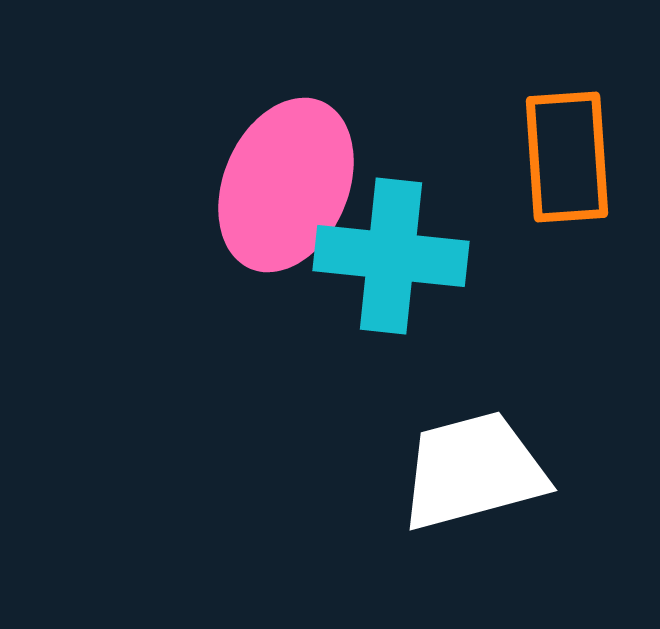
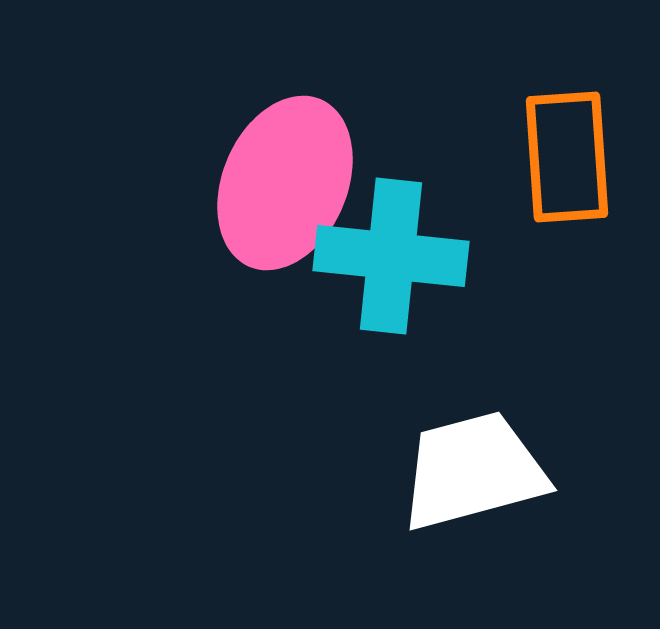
pink ellipse: moved 1 px left, 2 px up
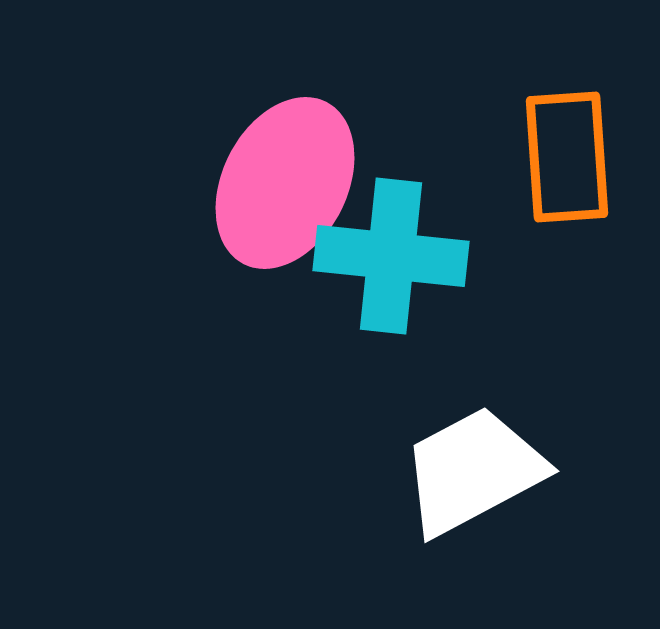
pink ellipse: rotated 4 degrees clockwise
white trapezoid: rotated 13 degrees counterclockwise
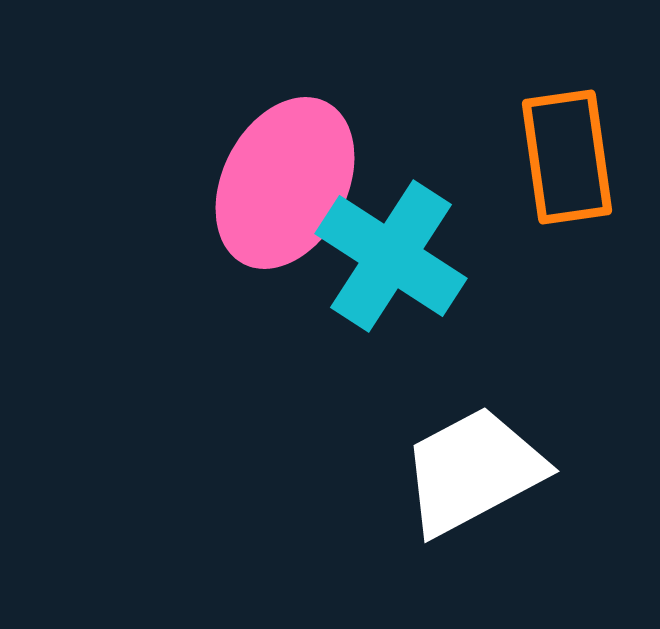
orange rectangle: rotated 4 degrees counterclockwise
cyan cross: rotated 27 degrees clockwise
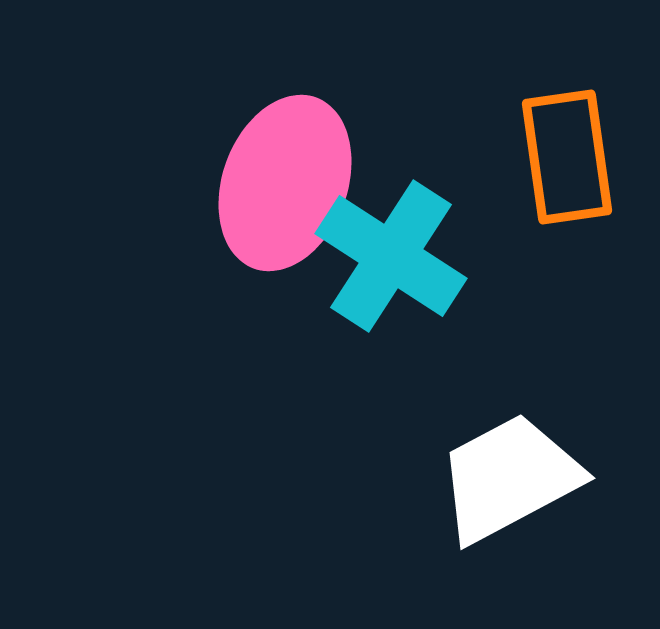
pink ellipse: rotated 7 degrees counterclockwise
white trapezoid: moved 36 px right, 7 px down
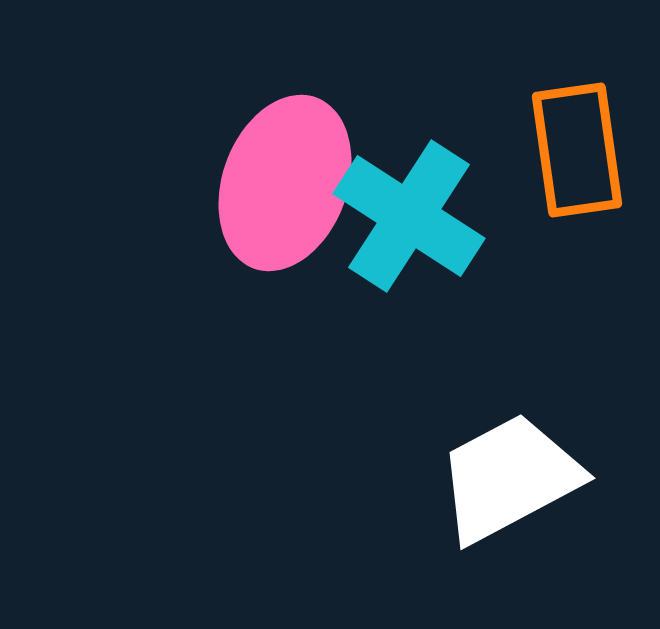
orange rectangle: moved 10 px right, 7 px up
cyan cross: moved 18 px right, 40 px up
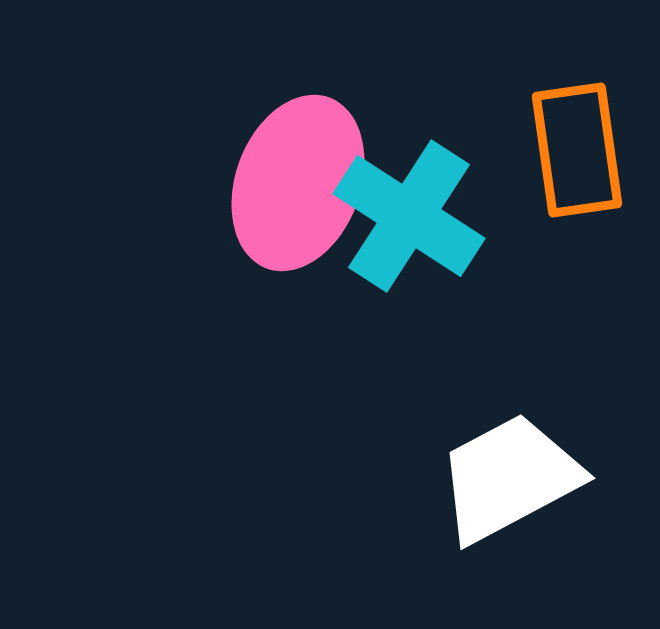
pink ellipse: moved 13 px right
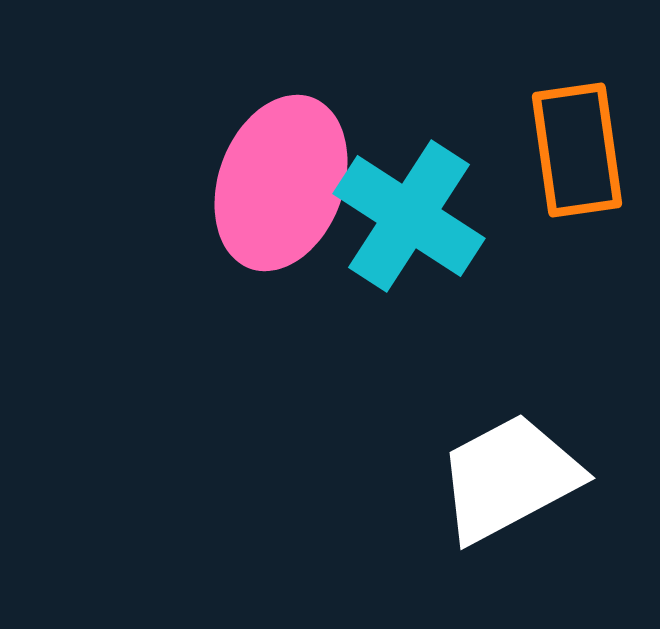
pink ellipse: moved 17 px left
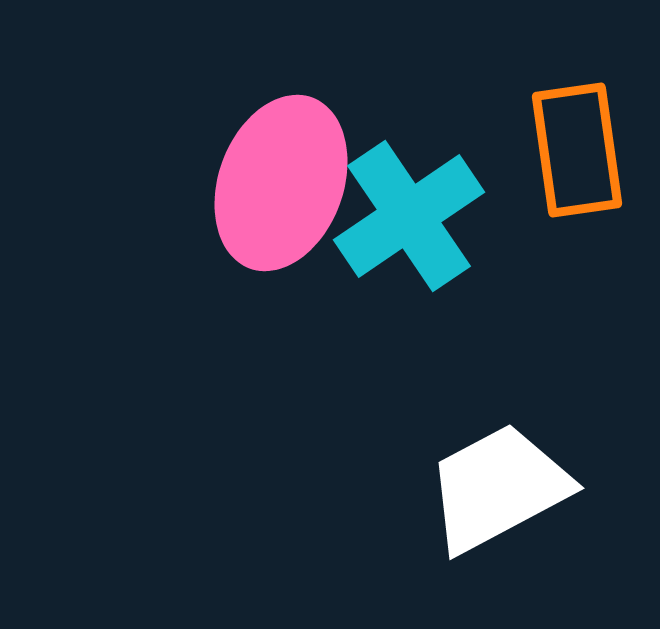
cyan cross: rotated 23 degrees clockwise
white trapezoid: moved 11 px left, 10 px down
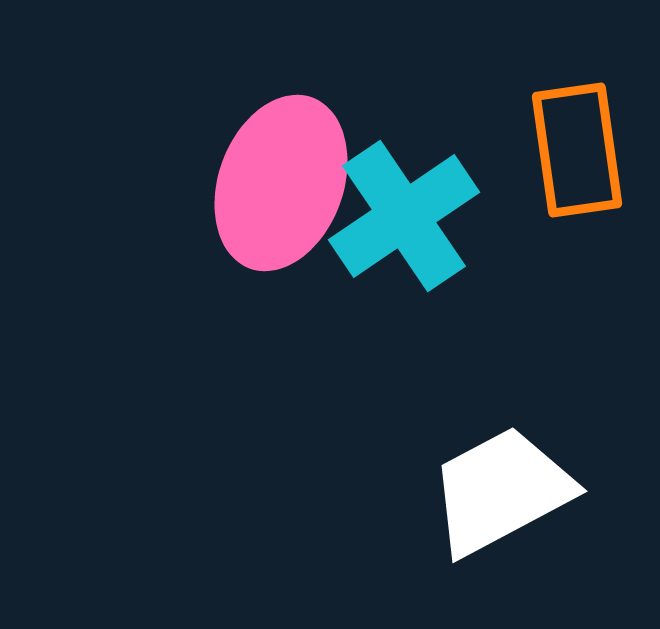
cyan cross: moved 5 px left
white trapezoid: moved 3 px right, 3 px down
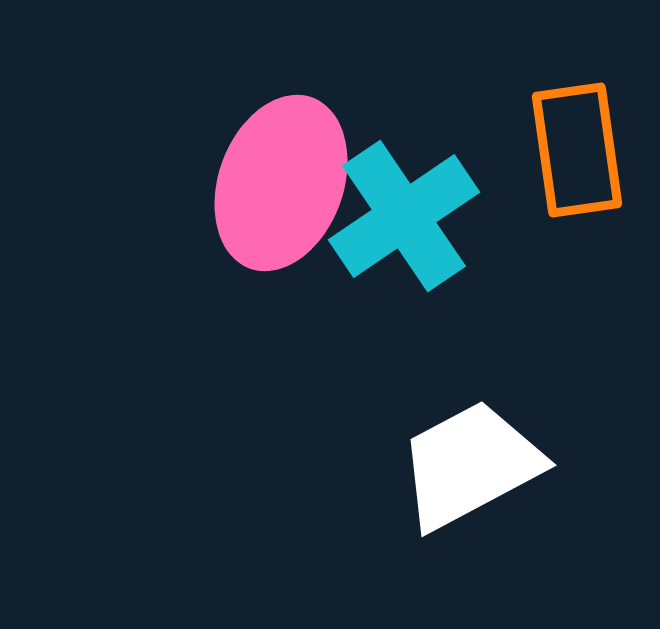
white trapezoid: moved 31 px left, 26 px up
